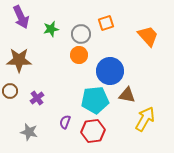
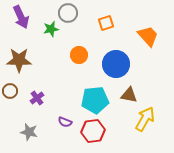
gray circle: moved 13 px left, 21 px up
blue circle: moved 6 px right, 7 px up
brown triangle: moved 2 px right
purple semicircle: rotated 88 degrees counterclockwise
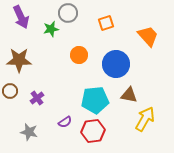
purple semicircle: rotated 56 degrees counterclockwise
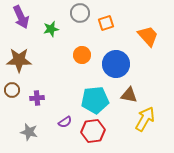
gray circle: moved 12 px right
orange circle: moved 3 px right
brown circle: moved 2 px right, 1 px up
purple cross: rotated 32 degrees clockwise
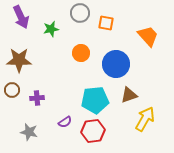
orange square: rotated 28 degrees clockwise
orange circle: moved 1 px left, 2 px up
brown triangle: rotated 30 degrees counterclockwise
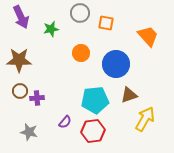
brown circle: moved 8 px right, 1 px down
purple semicircle: rotated 16 degrees counterclockwise
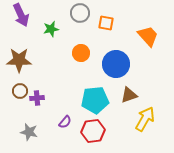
purple arrow: moved 2 px up
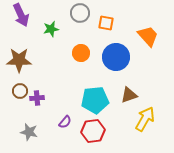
blue circle: moved 7 px up
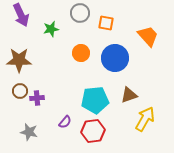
blue circle: moved 1 px left, 1 px down
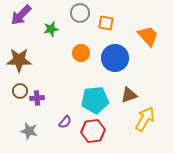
purple arrow: rotated 70 degrees clockwise
gray star: moved 1 px up
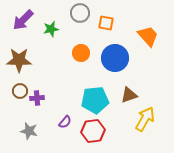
purple arrow: moved 2 px right, 5 px down
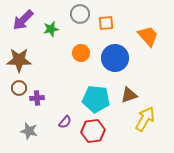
gray circle: moved 1 px down
orange square: rotated 14 degrees counterclockwise
brown circle: moved 1 px left, 3 px up
cyan pentagon: moved 1 px right, 1 px up; rotated 12 degrees clockwise
